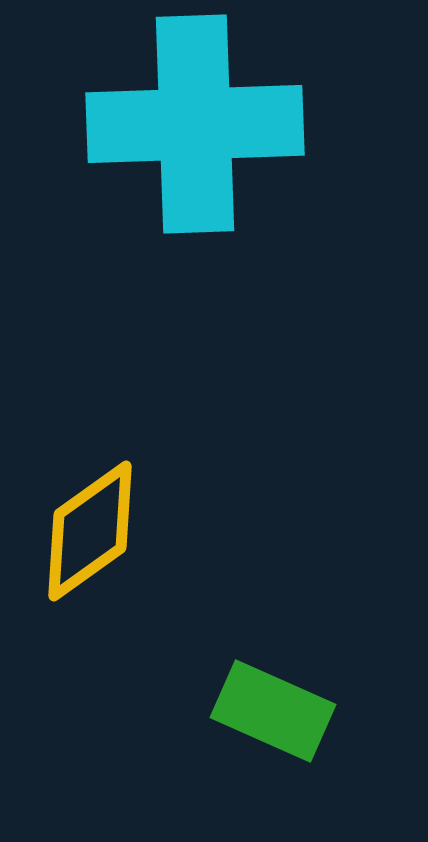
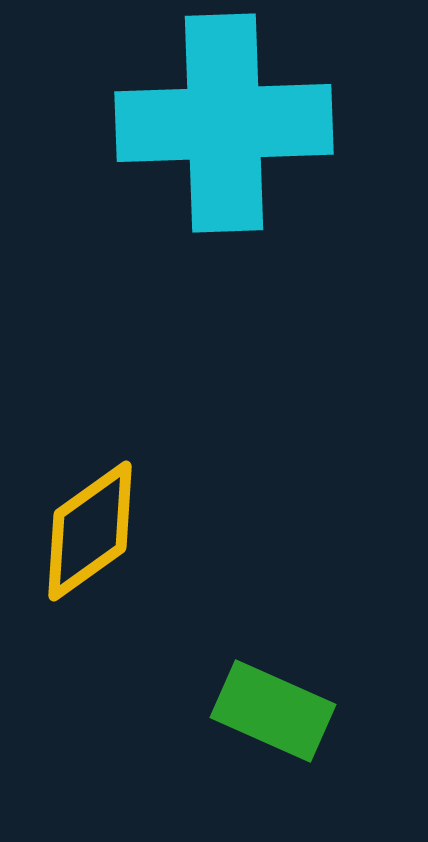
cyan cross: moved 29 px right, 1 px up
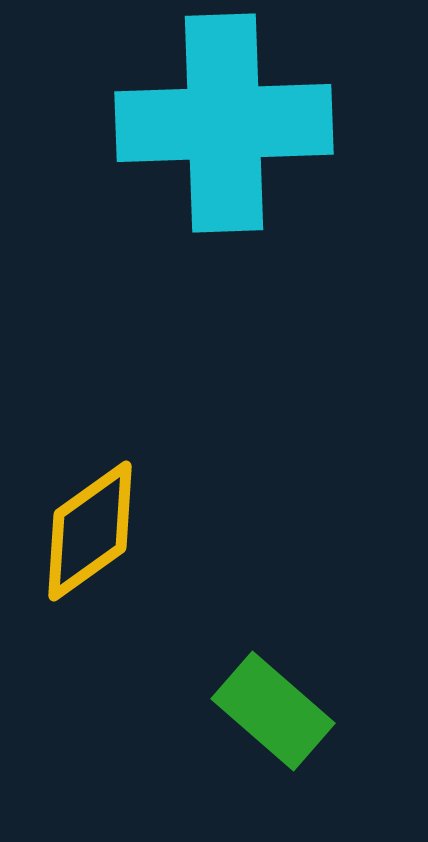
green rectangle: rotated 17 degrees clockwise
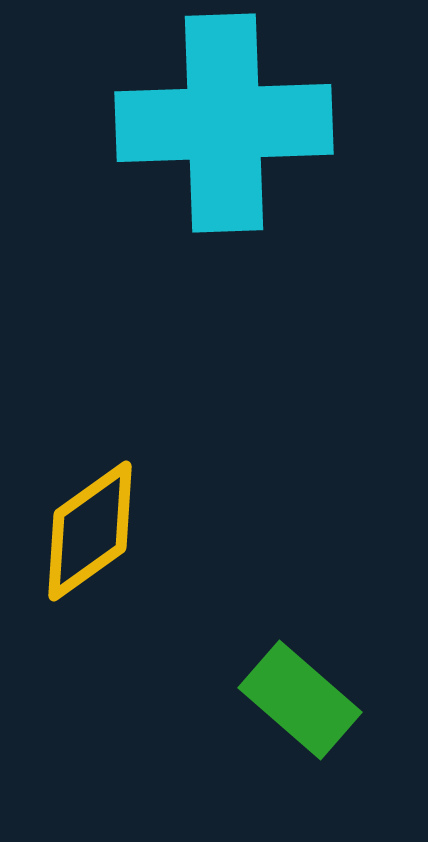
green rectangle: moved 27 px right, 11 px up
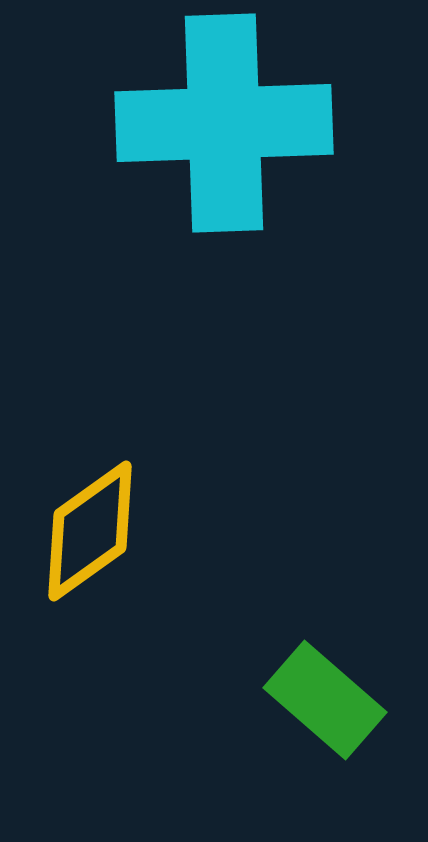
green rectangle: moved 25 px right
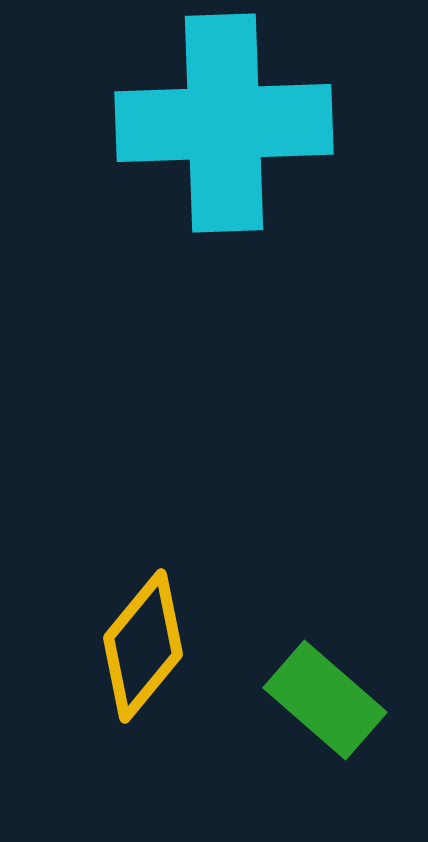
yellow diamond: moved 53 px right, 115 px down; rotated 15 degrees counterclockwise
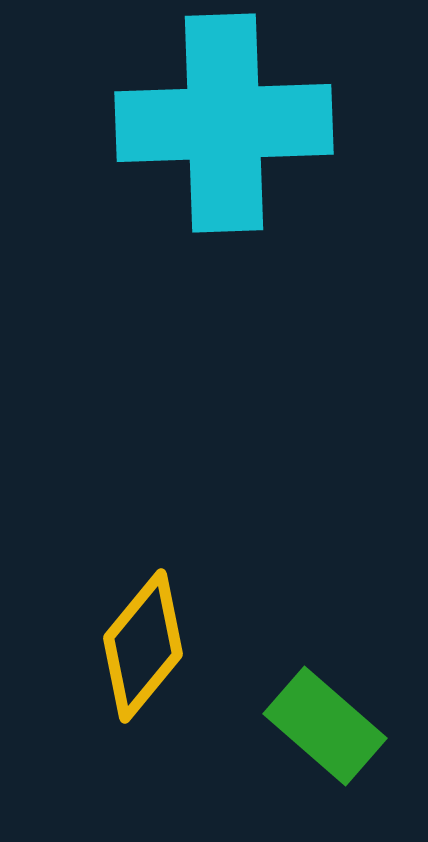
green rectangle: moved 26 px down
